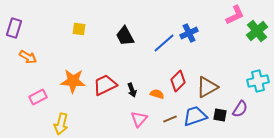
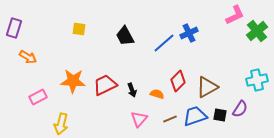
cyan cross: moved 1 px left, 1 px up
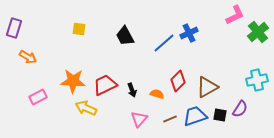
green cross: moved 1 px right, 1 px down
yellow arrow: moved 25 px right, 16 px up; rotated 100 degrees clockwise
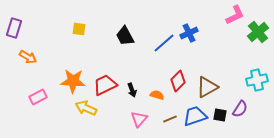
orange semicircle: moved 1 px down
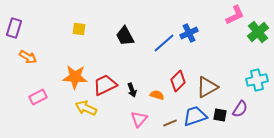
orange star: moved 2 px right, 4 px up
brown line: moved 4 px down
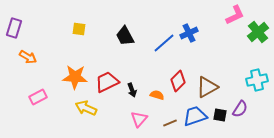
red trapezoid: moved 2 px right, 3 px up
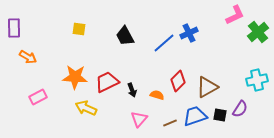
purple rectangle: rotated 18 degrees counterclockwise
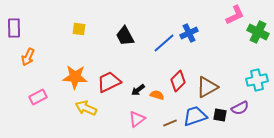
green cross: rotated 25 degrees counterclockwise
orange arrow: rotated 84 degrees clockwise
red trapezoid: moved 2 px right
black arrow: moved 6 px right; rotated 72 degrees clockwise
purple semicircle: moved 1 px up; rotated 30 degrees clockwise
pink triangle: moved 2 px left; rotated 12 degrees clockwise
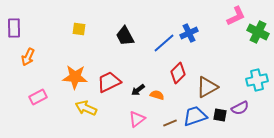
pink L-shape: moved 1 px right, 1 px down
red diamond: moved 8 px up
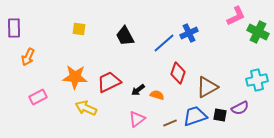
red diamond: rotated 25 degrees counterclockwise
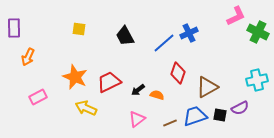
orange star: rotated 20 degrees clockwise
